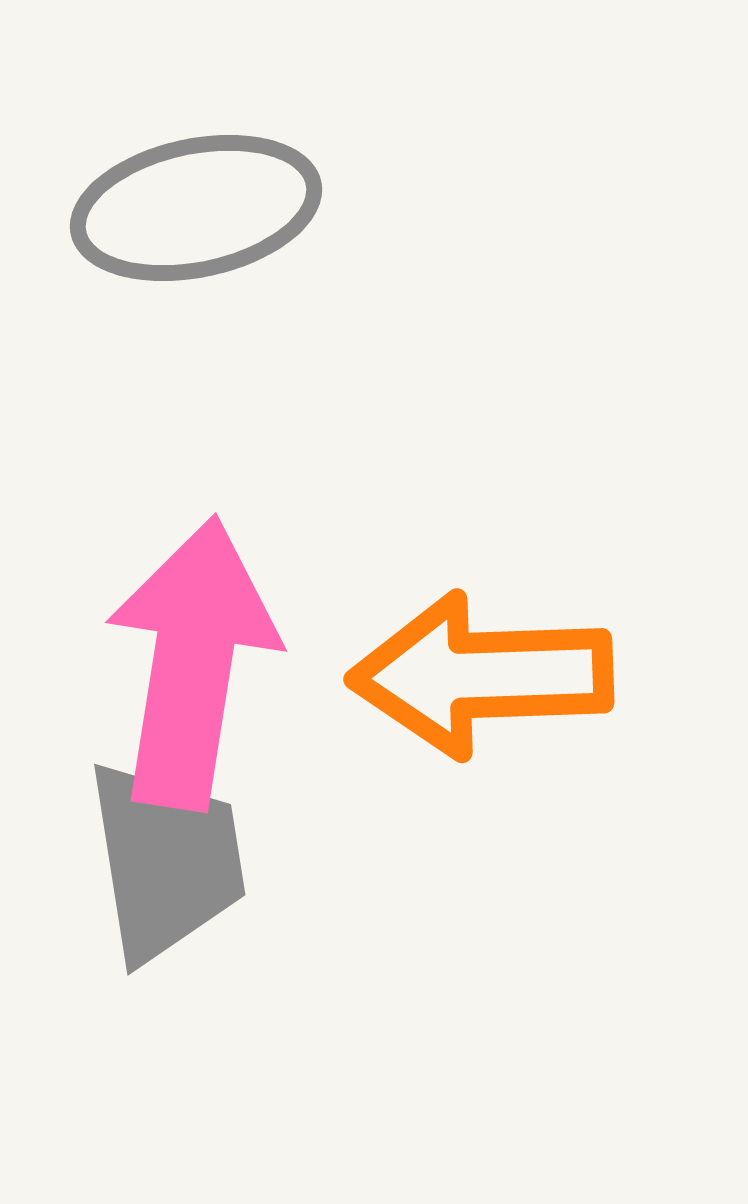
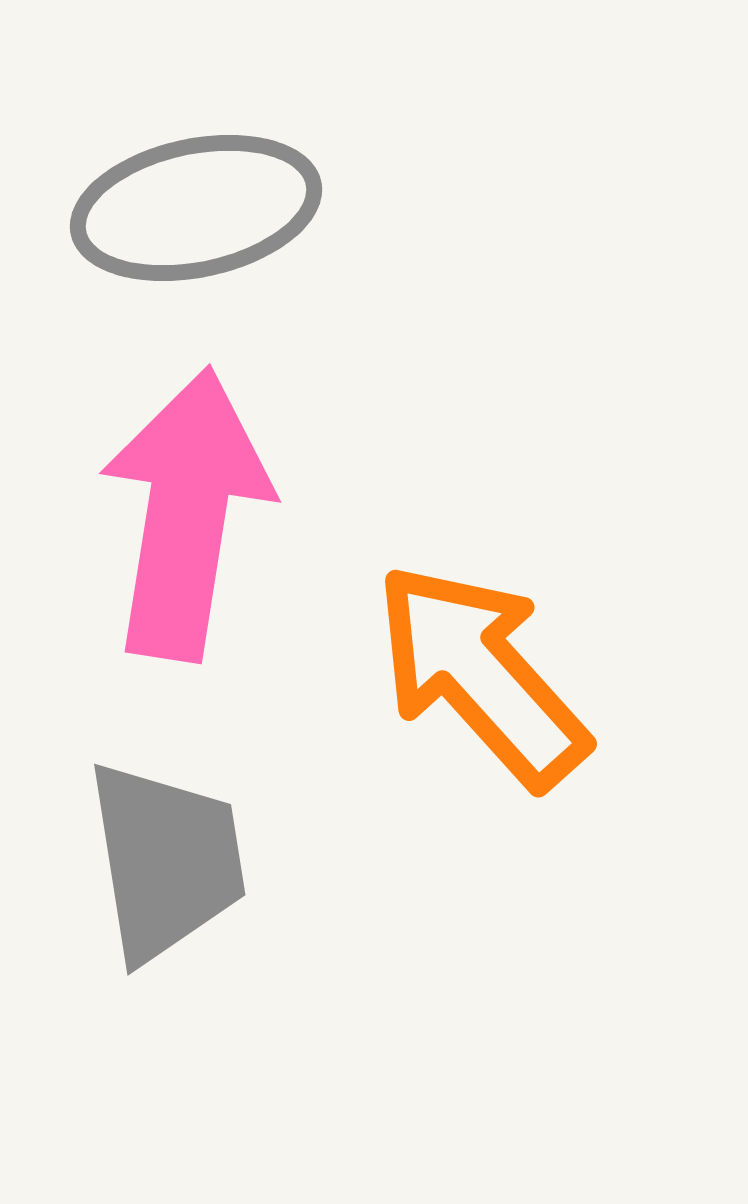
pink arrow: moved 6 px left, 149 px up
orange arrow: rotated 50 degrees clockwise
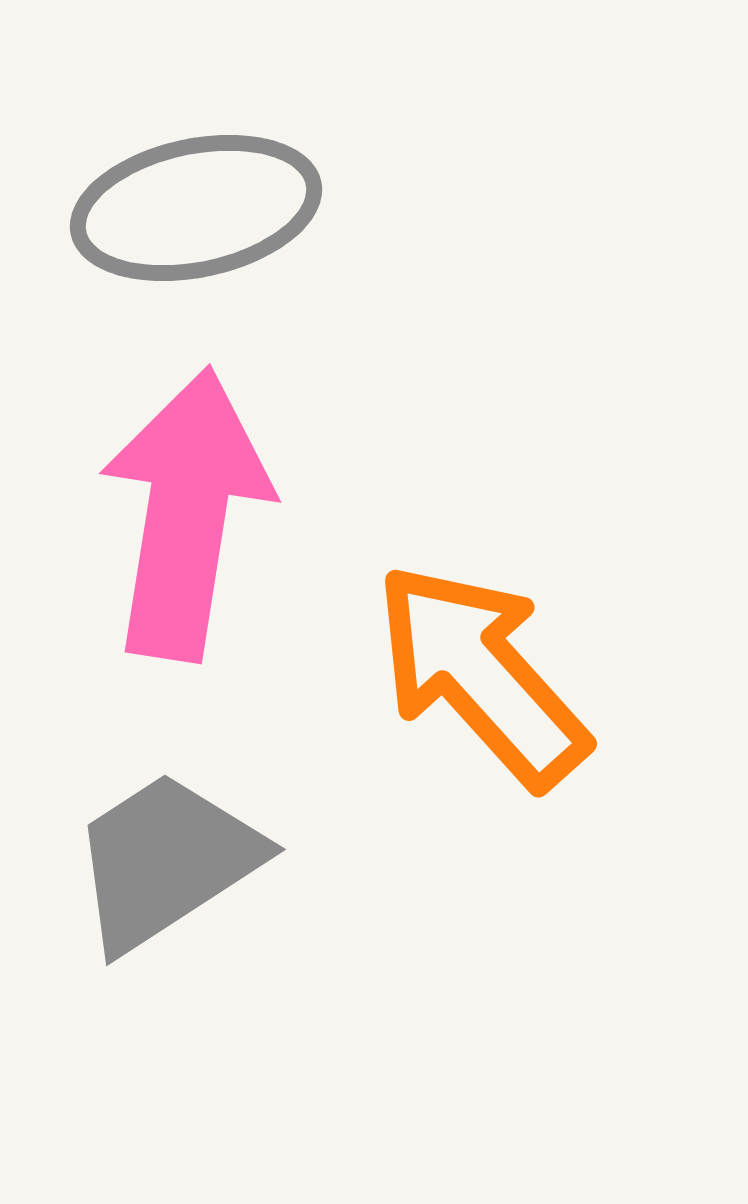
gray trapezoid: rotated 114 degrees counterclockwise
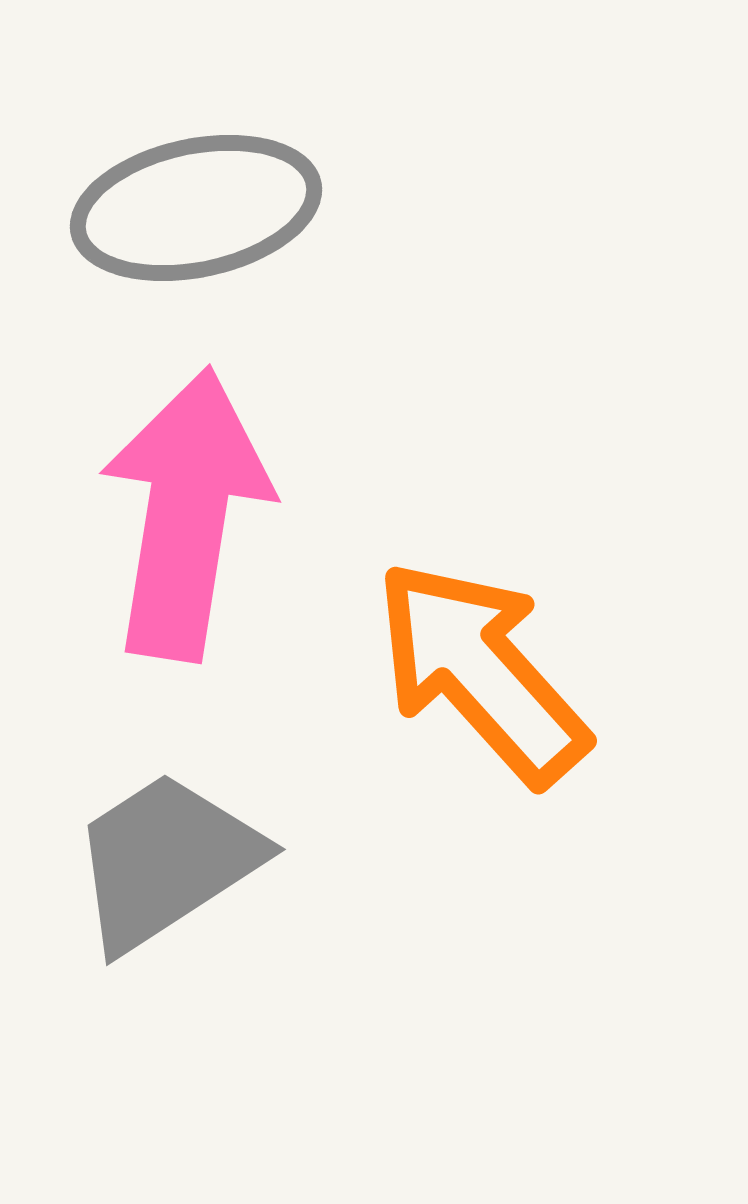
orange arrow: moved 3 px up
